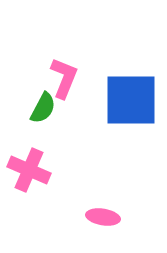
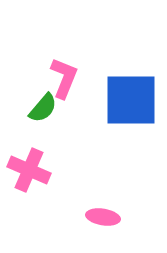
green semicircle: rotated 12 degrees clockwise
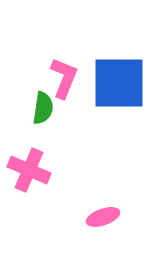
blue square: moved 12 px left, 17 px up
green semicircle: rotated 32 degrees counterclockwise
pink ellipse: rotated 28 degrees counterclockwise
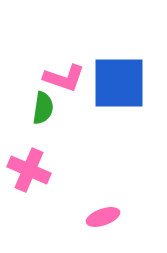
pink L-shape: rotated 87 degrees clockwise
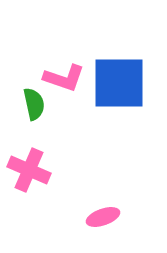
green semicircle: moved 9 px left, 4 px up; rotated 20 degrees counterclockwise
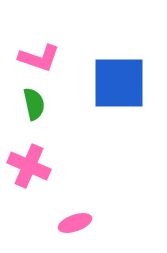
pink L-shape: moved 25 px left, 20 px up
pink cross: moved 4 px up
pink ellipse: moved 28 px left, 6 px down
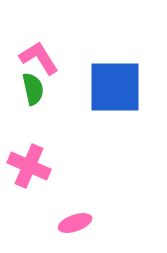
pink L-shape: rotated 141 degrees counterclockwise
blue square: moved 4 px left, 4 px down
green semicircle: moved 1 px left, 15 px up
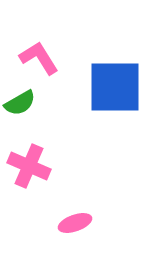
green semicircle: moved 13 px left, 14 px down; rotated 72 degrees clockwise
